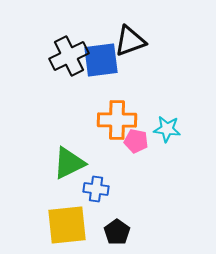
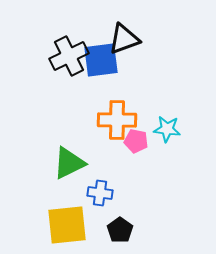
black triangle: moved 6 px left, 2 px up
blue cross: moved 4 px right, 4 px down
black pentagon: moved 3 px right, 2 px up
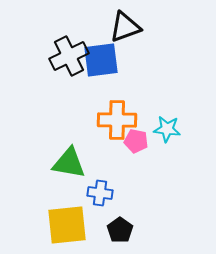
black triangle: moved 1 px right, 12 px up
green triangle: rotated 36 degrees clockwise
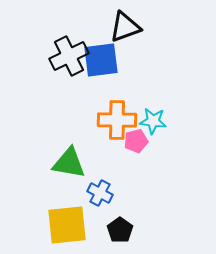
cyan star: moved 14 px left, 8 px up
pink pentagon: rotated 25 degrees counterclockwise
blue cross: rotated 20 degrees clockwise
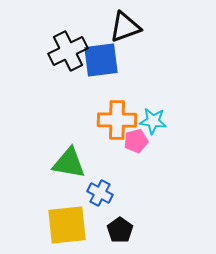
black cross: moved 1 px left, 5 px up
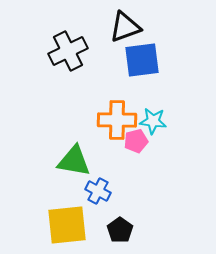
blue square: moved 41 px right
green triangle: moved 5 px right, 2 px up
blue cross: moved 2 px left, 2 px up
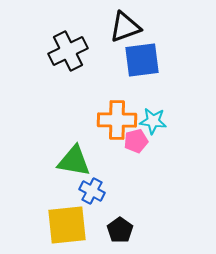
blue cross: moved 6 px left
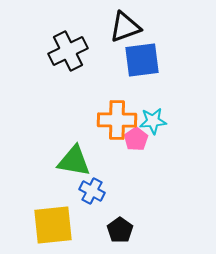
cyan star: rotated 12 degrees counterclockwise
pink pentagon: moved 2 px up; rotated 20 degrees counterclockwise
yellow square: moved 14 px left
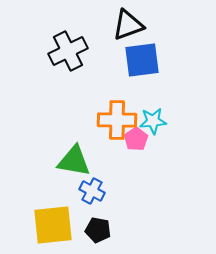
black triangle: moved 3 px right, 2 px up
black pentagon: moved 22 px left; rotated 25 degrees counterclockwise
